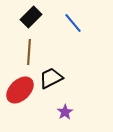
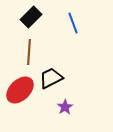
blue line: rotated 20 degrees clockwise
purple star: moved 5 px up
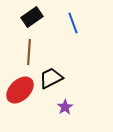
black rectangle: moved 1 px right; rotated 10 degrees clockwise
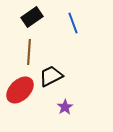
black trapezoid: moved 2 px up
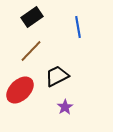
blue line: moved 5 px right, 4 px down; rotated 10 degrees clockwise
brown line: moved 2 px right, 1 px up; rotated 40 degrees clockwise
black trapezoid: moved 6 px right
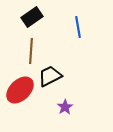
brown line: rotated 40 degrees counterclockwise
black trapezoid: moved 7 px left
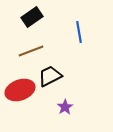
blue line: moved 1 px right, 5 px down
brown line: rotated 65 degrees clockwise
red ellipse: rotated 24 degrees clockwise
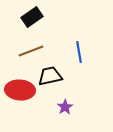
blue line: moved 20 px down
black trapezoid: rotated 15 degrees clockwise
red ellipse: rotated 24 degrees clockwise
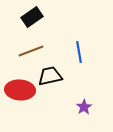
purple star: moved 19 px right
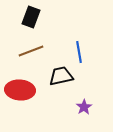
black rectangle: moved 1 px left; rotated 35 degrees counterclockwise
black trapezoid: moved 11 px right
